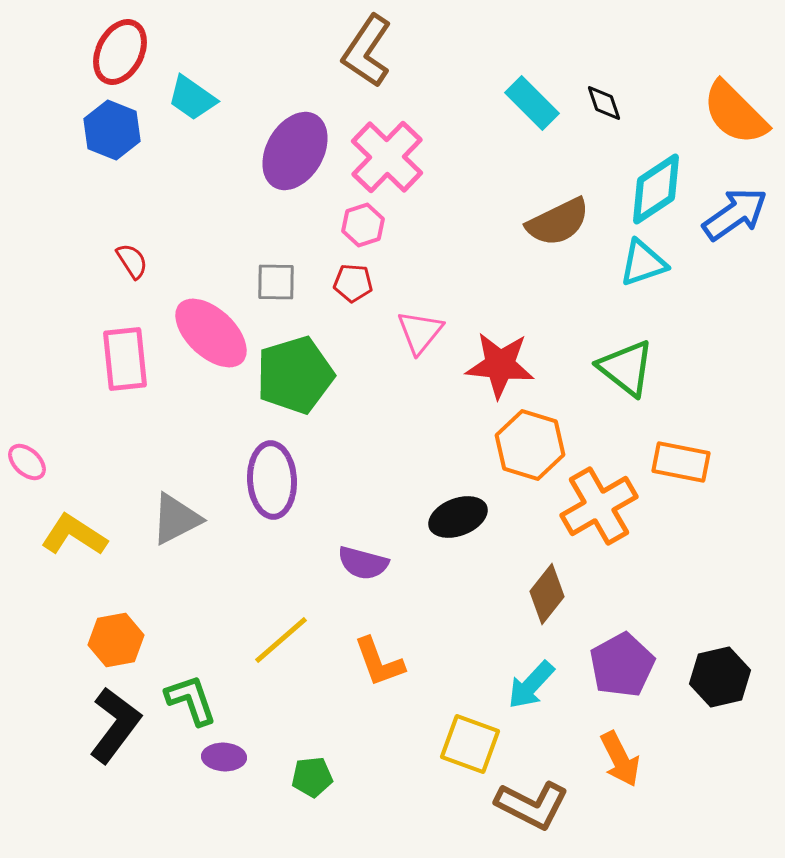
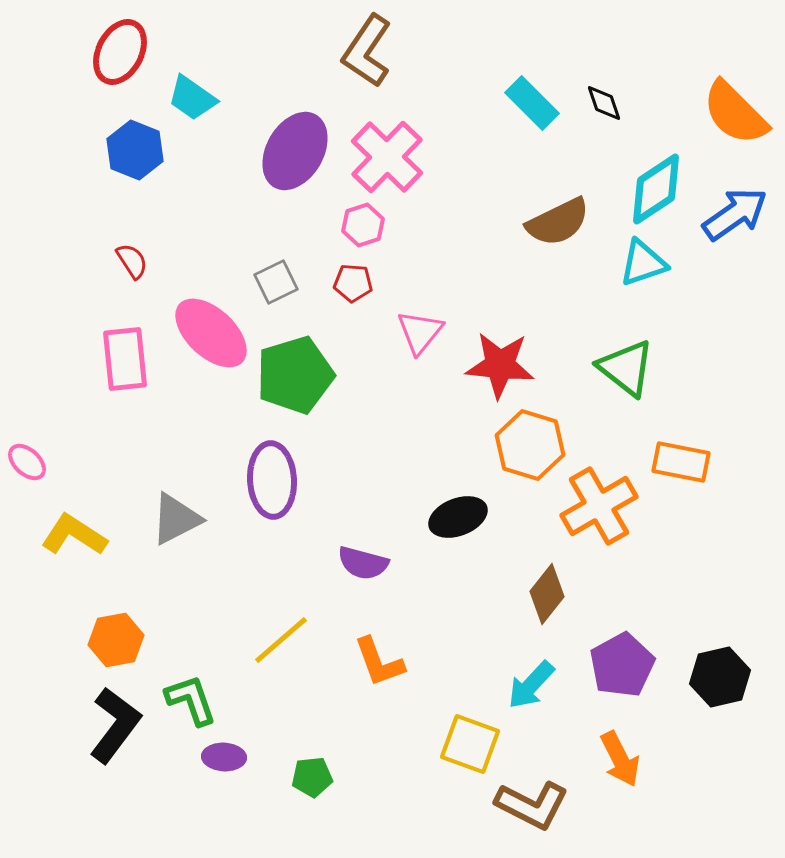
blue hexagon at (112, 130): moved 23 px right, 20 px down
gray square at (276, 282): rotated 27 degrees counterclockwise
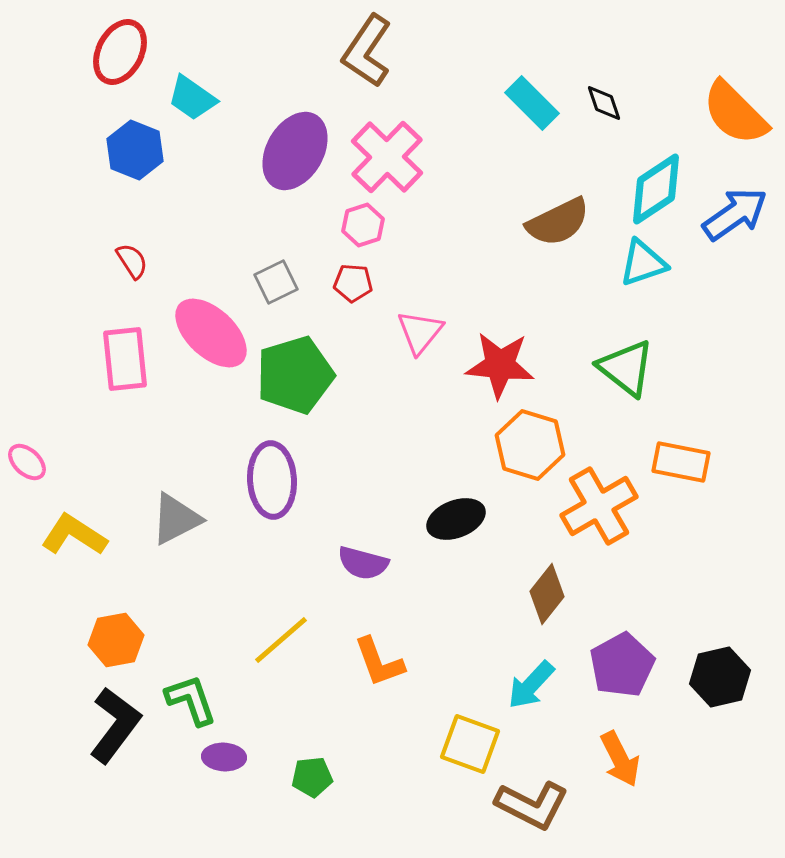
black ellipse at (458, 517): moved 2 px left, 2 px down
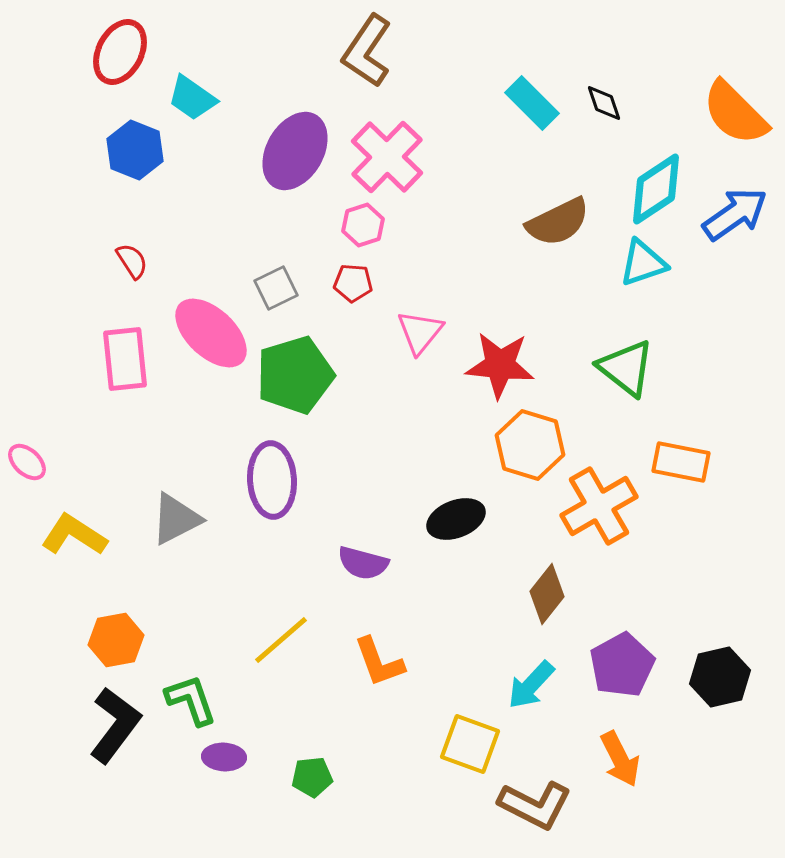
gray square at (276, 282): moved 6 px down
brown L-shape at (532, 805): moved 3 px right
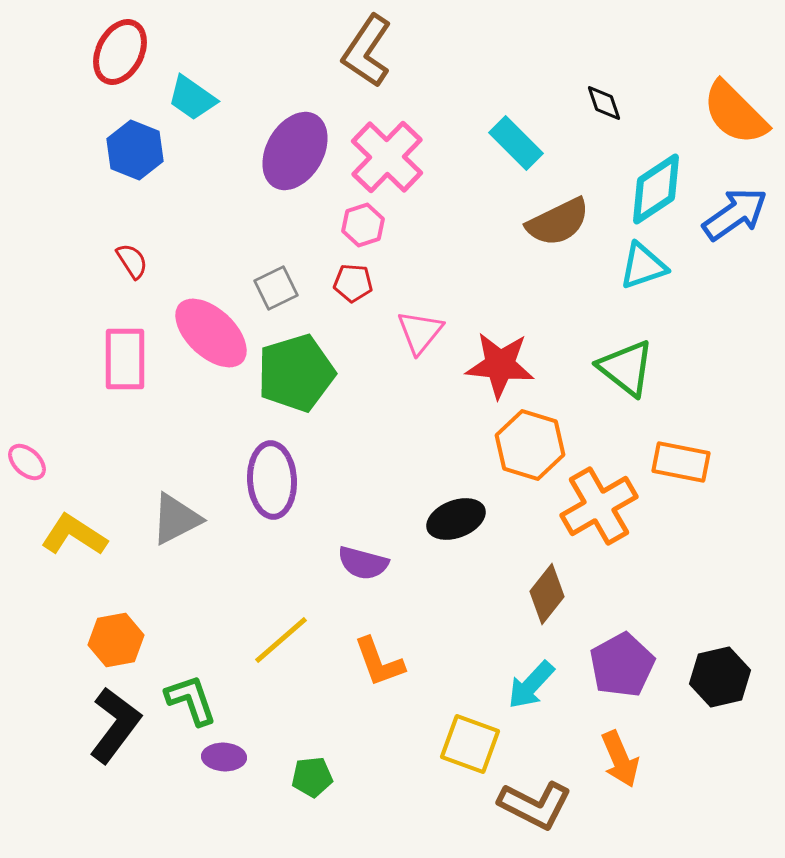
cyan rectangle at (532, 103): moved 16 px left, 40 px down
cyan triangle at (643, 263): moved 3 px down
pink rectangle at (125, 359): rotated 6 degrees clockwise
green pentagon at (295, 375): moved 1 px right, 2 px up
orange arrow at (620, 759): rotated 4 degrees clockwise
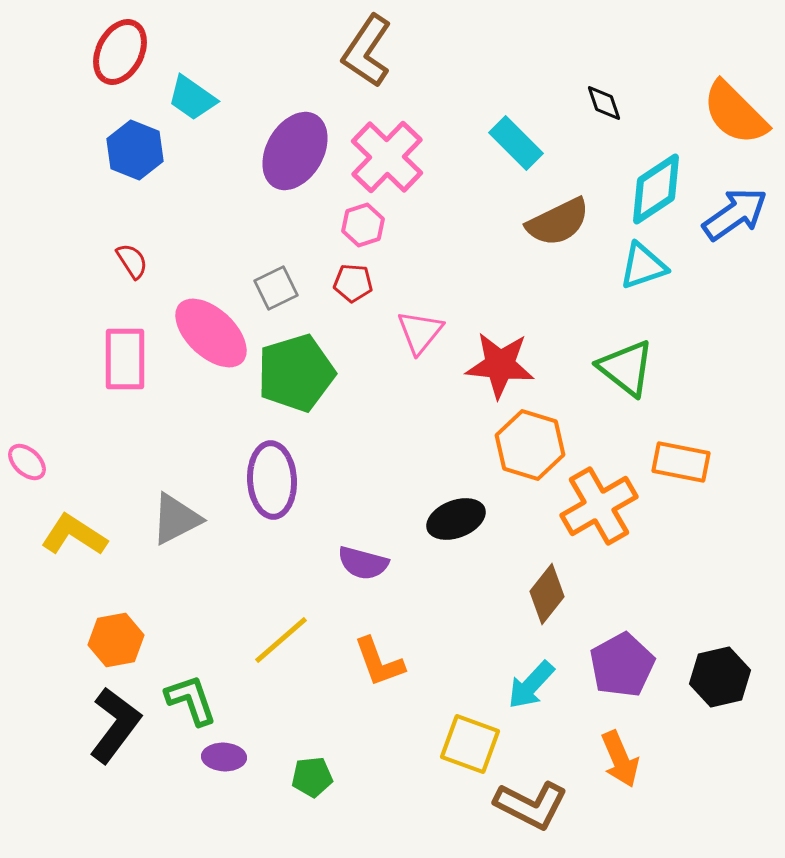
brown L-shape at (535, 805): moved 4 px left
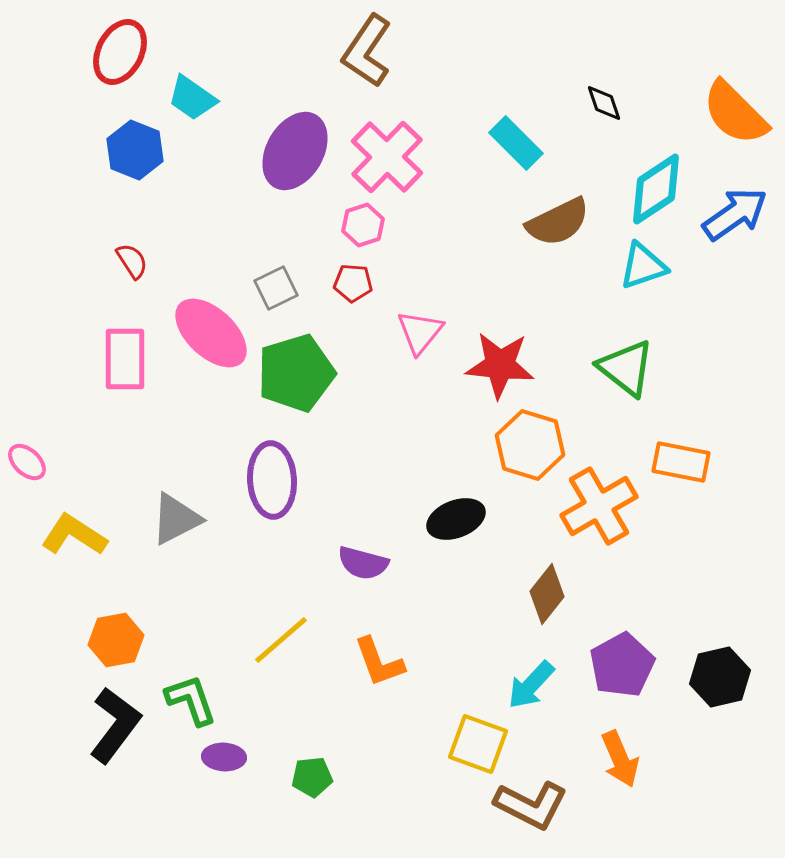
yellow square at (470, 744): moved 8 px right
